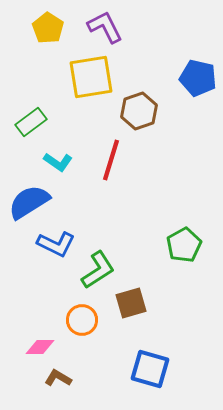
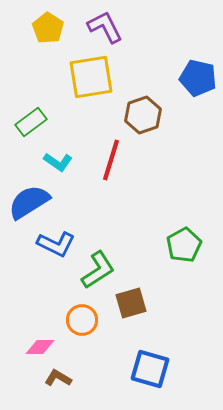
brown hexagon: moved 4 px right, 4 px down
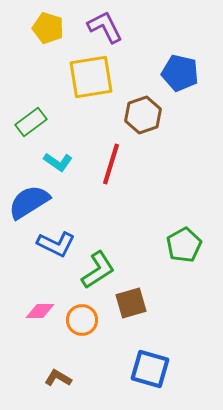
yellow pentagon: rotated 16 degrees counterclockwise
blue pentagon: moved 18 px left, 5 px up
red line: moved 4 px down
pink diamond: moved 36 px up
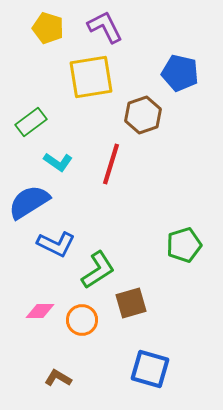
green pentagon: rotated 12 degrees clockwise
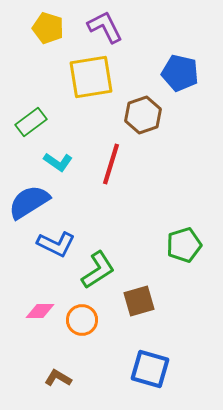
brown square: moved 8 px right, 2 px up
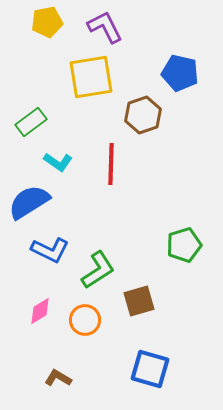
yellow pentagon: moved 1 px left, 6 px up; rotated 28 degrees counterclockwise
red line: rotated 15 degrees counterclockwise
blue L-shape: moved 6 px left, 6 px down
pink diamond: rotated 32 degrees counterclockwise
orange circle: moved 3 px right
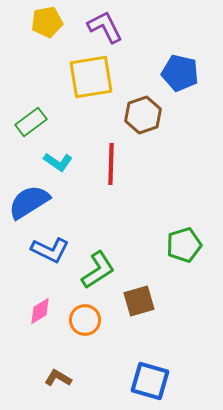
blue square: moved 12 px down
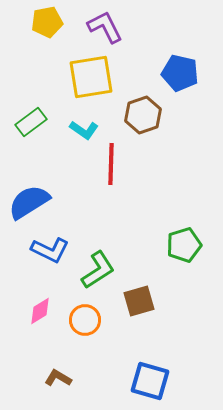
cyan L-shape: moved 26 px right, 32 px up
